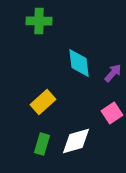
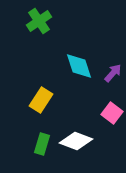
green cross: rotated 35 degrees counterclockwise
cyan diamond: moved 3 px down; rotated 12 degrees counterclockwise
yellow rectangle: moved 2 px left, 2 px up; rotated 15 degrees counterclockwise
pink square: rotated 20 degrees counterclockwise
white diamond: rotated 36 degrees clockwise
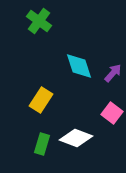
green cross: rotated 20 degrees counterclockwise
white diamond: moved 3 px up
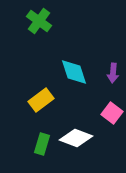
cyan diamond: moved 5 px left, 6 px down
purple arrow: rotated 144 degrees clockwise
yellow rectangle: rotated 20 degrees clockwise
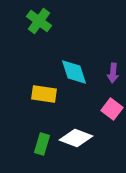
yellow rectangle: moved 3 px right, 6 px up; rotated 45 degrees clockwise
pink square: moved 4 px up
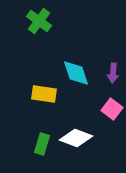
cyan diamond: moved 2 px right, 1 px down
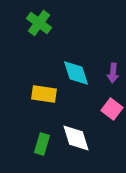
green cross: moved 2 px down
white diamond: rotated 52 degrees clockwise
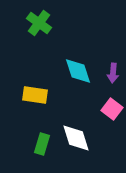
cyan diamond: moved 2 px right, 2 px up
yellow rectangle: moved 9 px left, 1 px down
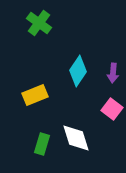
cyan diamond: rotated 52 degrees clockwise
yellow rectangle: rotated 30 degrees counterclockwise
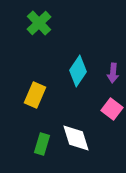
green cross: rotated 10 degrees clockwise
yellow rectangle: rotated 45 degrees counterclockwise
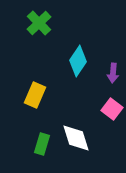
cyan diamond: moved 10 px up
